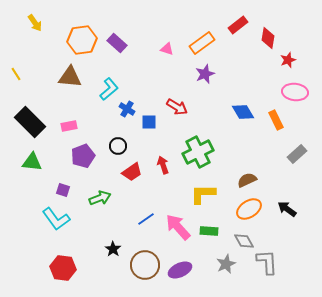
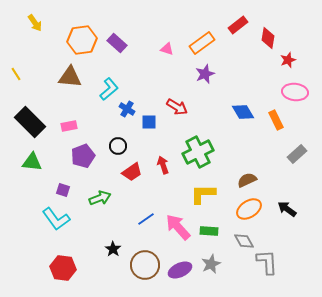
gray star at (226, 264): moved 15 px left
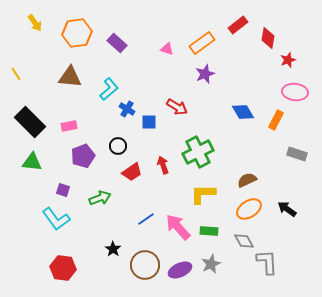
orange hexagon at (82, 40): moved 5 px left, 7 px up
orange rectangle at (276, 120): rotated 54 degrees clockwise
gray rectangle at (297, 154): rotated 60 degrees clockwise
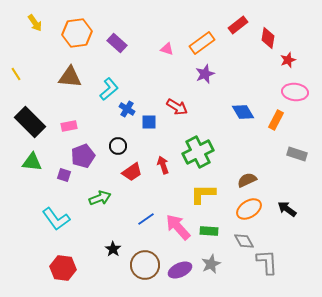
purple square at (63, 190): moved 1 px right, 15 px up
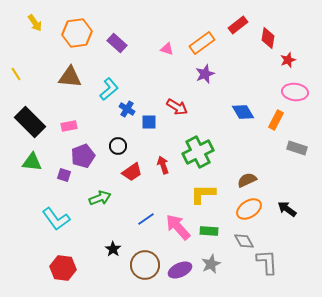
gray rectangle at (297, 154): moved 6 px up
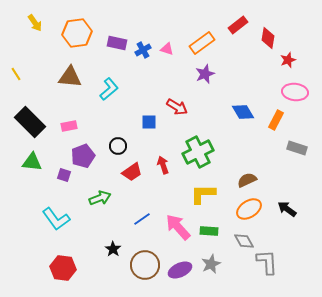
purple rectangle at (117, 43): rotated 30 degrees counterclockwise
blue cross at (127, 109): moved 16 px right, 59 px up; rotated 28 degrees clockwise
blue line at (146, 219): moved 4 px left
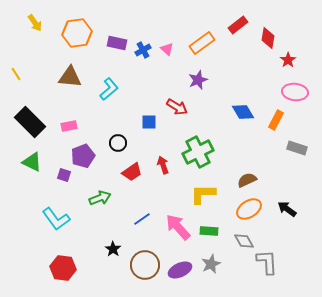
pink triangle at (167, 49): rotated 24 degrees clockwise
red star at (288, 60): rotated 14 degrees counterclockwise
purple star at (205, 74): moved 7 px left, 6 px down
black circle at (118, 146): moved 3 px up
green triangle at (32, 162): rotated 20 degrees clockwise
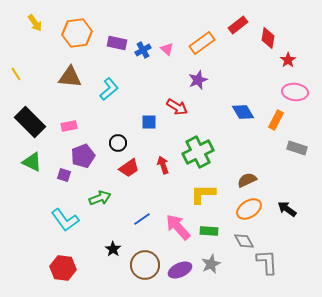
red trapezoid at (132, 172): moved 3 px left, 4 px up
cyan L-shape at (56, 219): moved 9 px right, 1 px down
